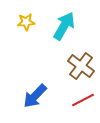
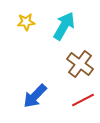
brown cross: moved 1 px left, 2 px up
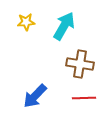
brown cross: rotated 28 degrees counterclockwise
red line: moved 1 px right, 2 px up; rotated 25 degrees clockwise
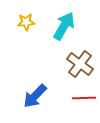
brown cross: rotated 28 degrees clockwise
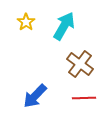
yellow star: rotated 30 degrees counterclockwise
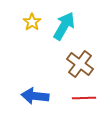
yellow star: moved 6 px right
blue arrow: rotated 52 degrees clockwise
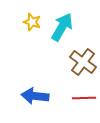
yellow star: rotated 18 degrees counterclockwise
cyan arrow: moved 2 px left, 1 px down
brown cross: moved 3 px right, 2 px up
